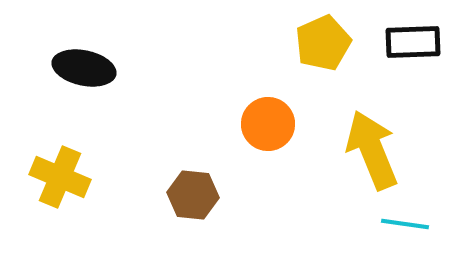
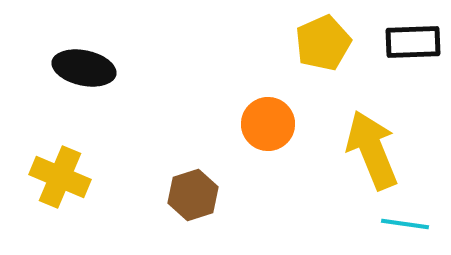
brown hexagon: rotated 24 degrees counterclockwise
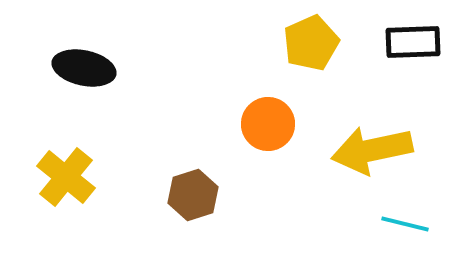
yellow pentagon: moved 12 px left
yellow arrow: rotated 80 degrees counterclockwise
yellow cross: moved 6 px right; rotated 16 degrees clockwise
cyan line: rotated 6 degrees clockwise
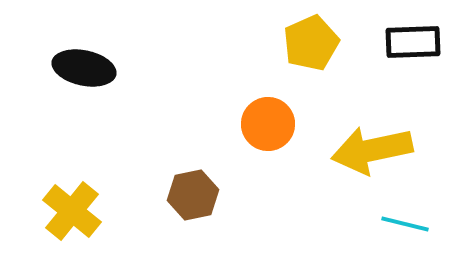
yellow cross: moved 6 px right, 34 px down
brown hexagon: rotated 6 degrees clockwise
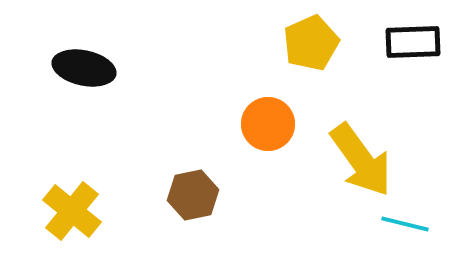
yellow arrow: moved 11 px left, 10 px down; rotated 114 degrees counterclockwise
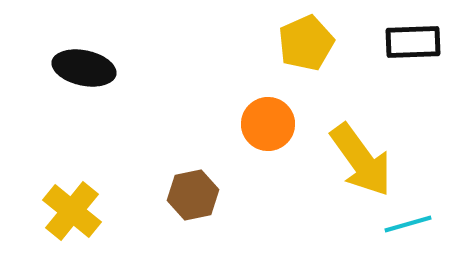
yellow pentagon: moved 5 px left
cyan line: moved 3 px right; rotated 30 degrees counterclockwise
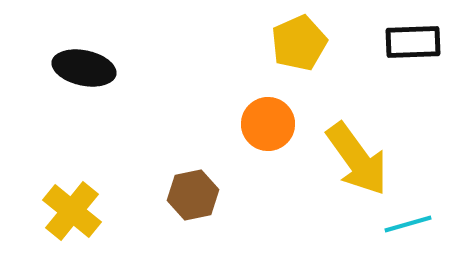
yellow pentagon: moved 7 px left
yellow arrow: moved 4 px left, 1 px up
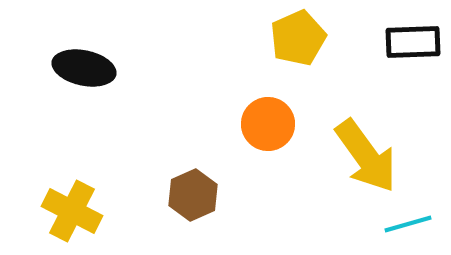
yellow pentagon: moved 1 px left, 5 px up
yellow arrow: moved 9 px right, 3 px up
brown hexagon: rotated 12 degrees counterclockwise
yellow cross: rotated 12 degrees counterclockwise
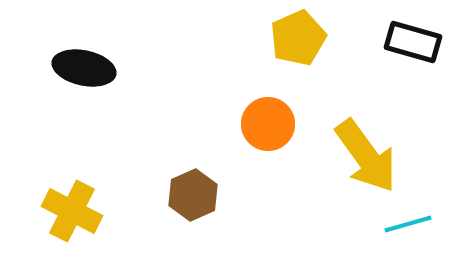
black rectangle: rotated 18 degrees clockwise
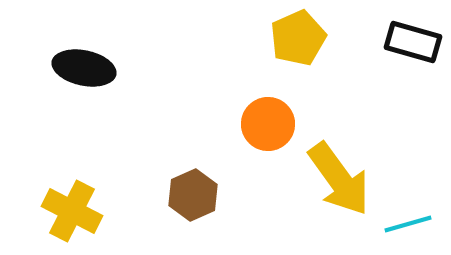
yellow arrow: moved 27 px left, 23 px down
